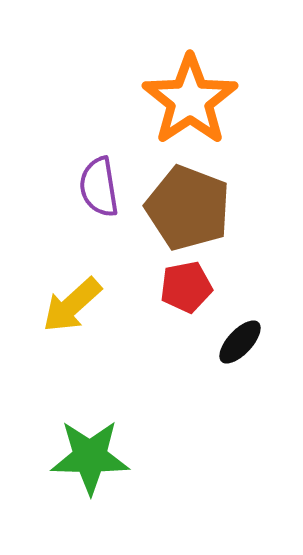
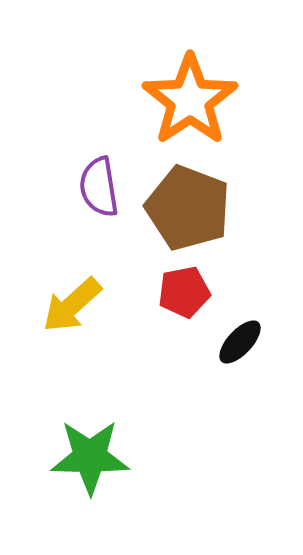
red pentagon: moved 2 px left, 5 px down
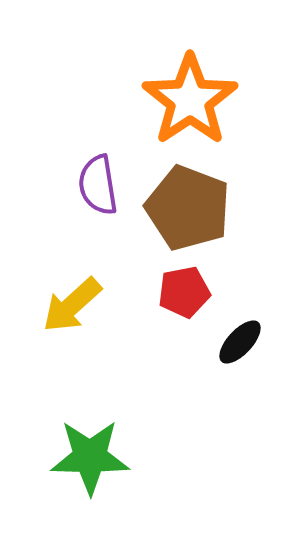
purple semicircle: moved 1 px left, 2 px up
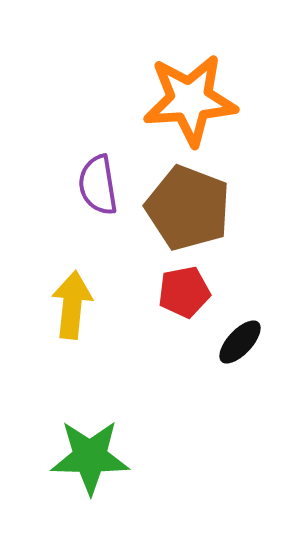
orange star: rotated 30 degrees clockwise
yellow arrow: rotated 138 degrees clockwise
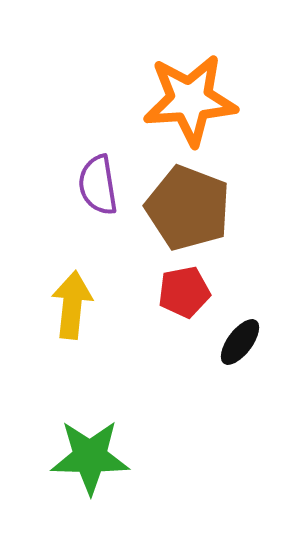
black ellipse: rotated 6 degrees counterclockwise
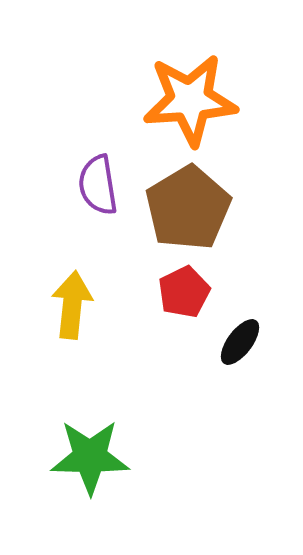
brown pentagon: rotated 20 degrees clockwise
red pentagon: rotated 15 degrees counterclockwise
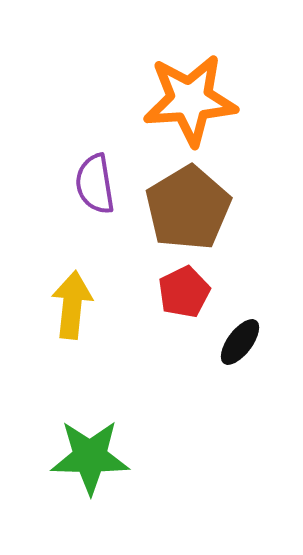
purple semicircle: moved 3 px left, 1 px up
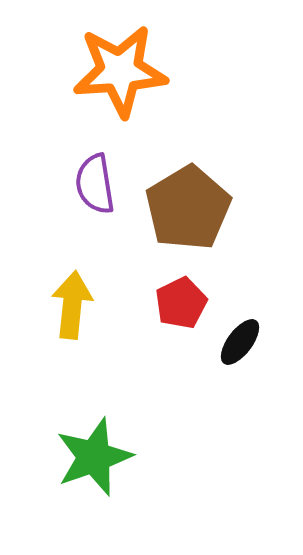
orange star: moved 70 px left, 29 px up
red pentagon: moved 3 px left, 11 px down
green star: moved 4 px right; rotated 20 degrees counterclockwise
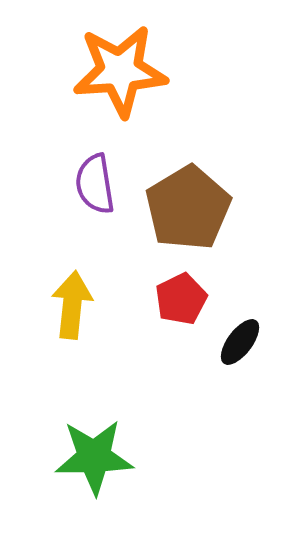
red pentagon: moved 4 px up
green star: rotated 18 degrees clockwise
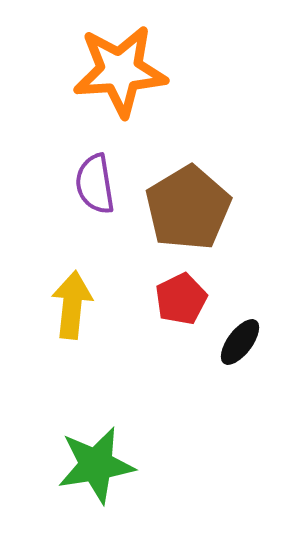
green star: moved 2 px right, 8 px down; rotated 8 degrees counterclockwise
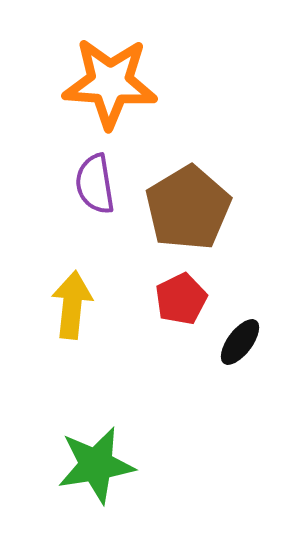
orange star: moved 10 px left, 12 px down; rotated 8 degrees clockwise
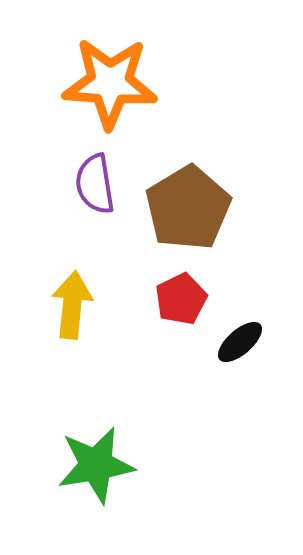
black ellipse: rotated 12 degrees clockwise
